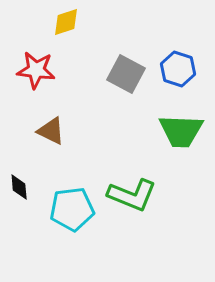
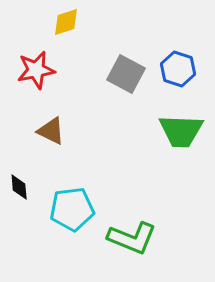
red star: rotated 18 degrees counterclockwise
green L-shape: moved 43 px down
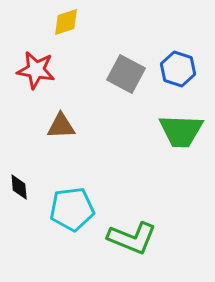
red star: rotated 21 degrees clockwise
brown triangle: moved 10 px right, 5 px up; rotated 28 degrees counterclockwise
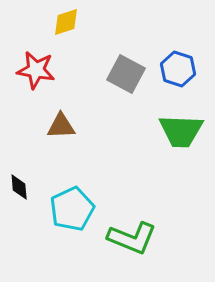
cyan pentagon: rotated 18 degrees counterclockwise
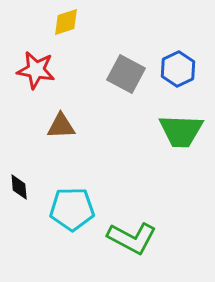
blue hexagon: rotated 16 degrees clockwise
cyan pentagon: rotated 24 degrees clockwise
green L-shape: rotated 6 degrees clockwise
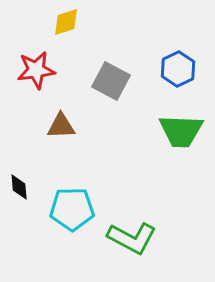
red star: rotated 18 degrees counterclockwise
gray square: moved 15 px left, 7 px down
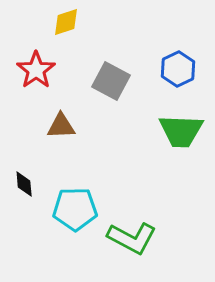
red star: rotated 27 degrees counterclockwise
black diamond: moved 5 px right, 3 px up
cyan pentagon: moved 3 px right
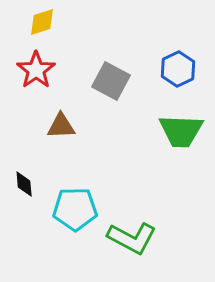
yellow diamond: moved 24 px left
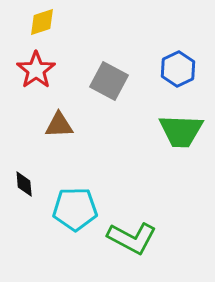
gray square: moved 2 px left
brown triangle: moved 2 px left, 1 px up
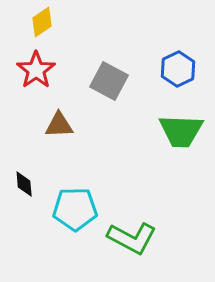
yellow diamond: rotated 16 degrees counterclockwise
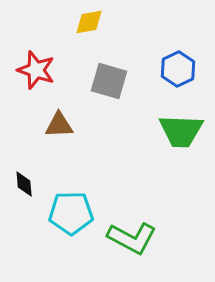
yellow diamond: moved 47 px right; rotated 24 degrees clockwise
red star: rotated 18 degrees counterclockwise
gray square: rotated 12 degrees counterclockwise
cyan pentagon: moved 4 px left, 4 px down
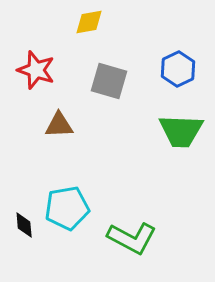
black diamond: moved 41 px down
cyan pentagon: moved 4 px left, 5 px up; rotated 9 degrees counterclockwise
